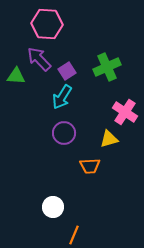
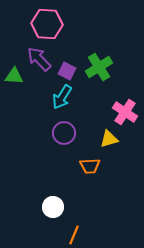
green cross: moved 8 px left; rotated 8 degrees counterclockwise
purple square: rotated 30 degrees counterclockwise
green triangle: moved 2 px left
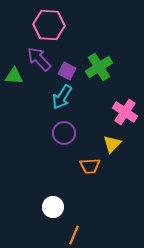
pink hexagon: moved 2 px right, 1 px down
yellow triangle: moved 3 px right, 5 px down; rotated 30 degrees counterclockwise
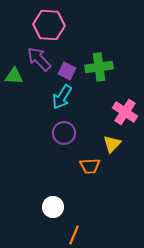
green cross: rotated 24 degrees clockwise
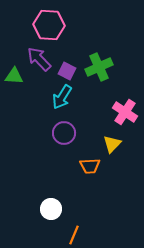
green cross: rotated 16 degrees counterclockwise
white circle: moved 2 px left, 2 px down
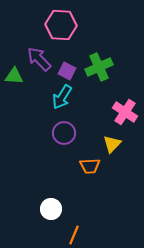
pink hexagon: moved 12 px right
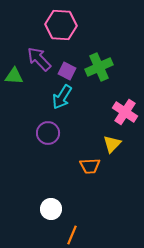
purple circle: moved 16 px left
orange line: moved 2 px left
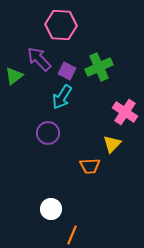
green triangle: rotated 42 degrees counterclockwise
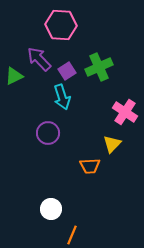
purple square: rotated 30 degrees clockwise
green triangle: rotated 12 degrees clockwise
cyan arrow: rotated 50 degrees counterclockwise
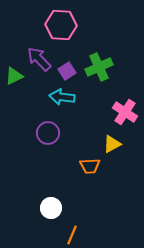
cyan arrow: rotated 115 degrees clockwise
yellow triangle: rotated 18 degrees clockwise
white circle: moved 1 px up
